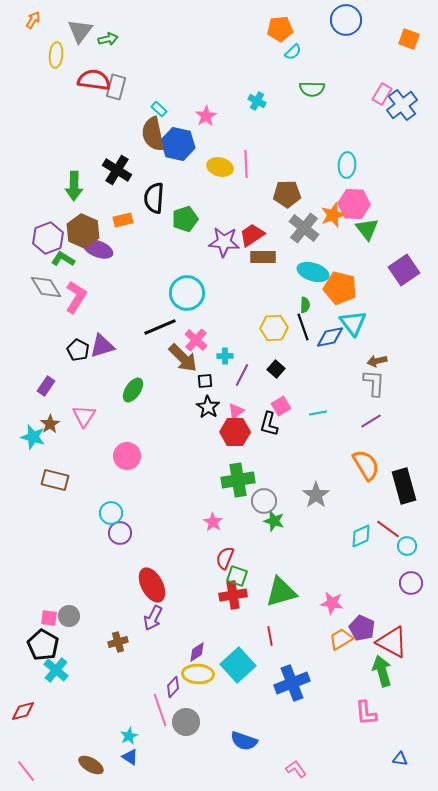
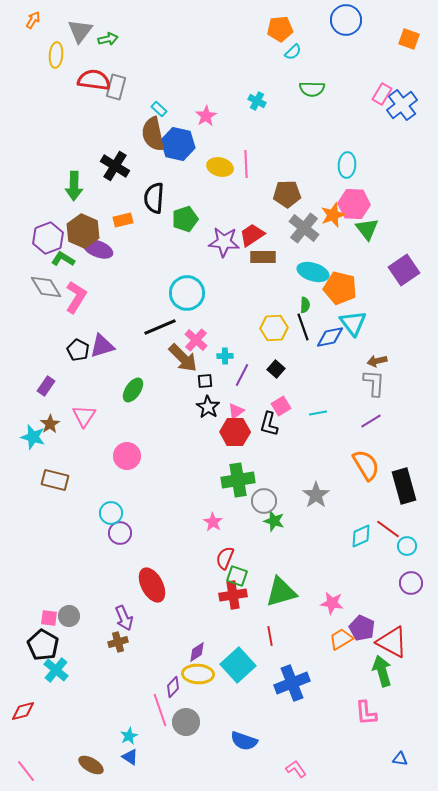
black cross at (117, 170): moved 2 px left, 4 px up
purple arrow at (153, 618): moved 29 px left; rotated 50 degrees counterclockwise
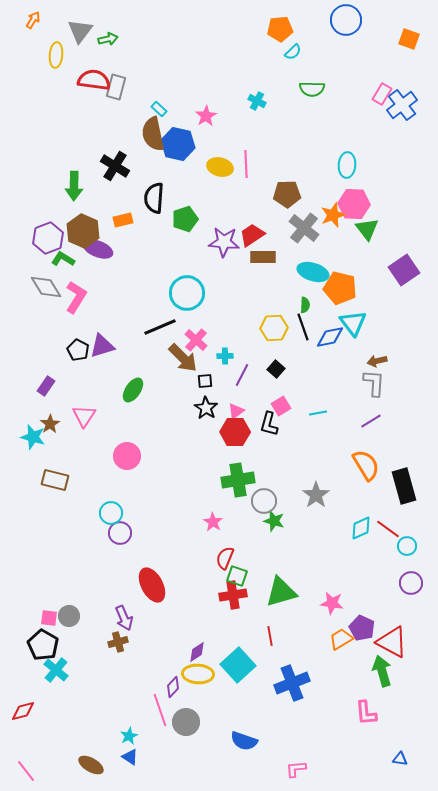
black star at (208, 407): moved 2 px left, 1 px down
cyan diamond at (361, 536): moved 8 px up
pink L-shape at (296, 769): rotated 60 degrees counterclockwise
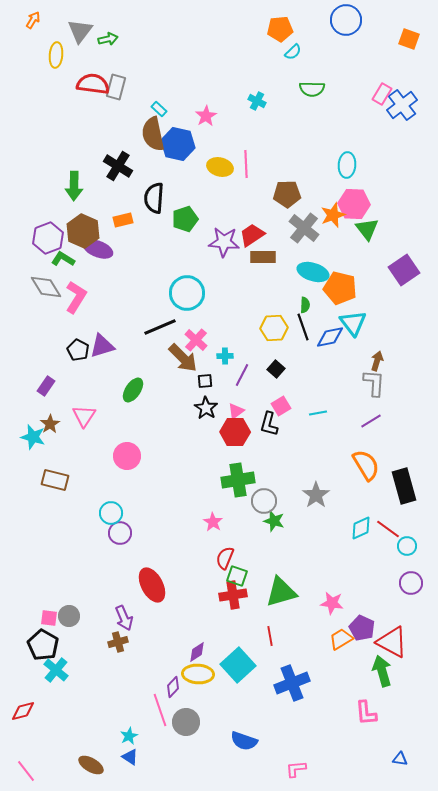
red semicircle at (94, 80): moved 1 px left, 4 px down
black cross at (115, 166): moved 3 px right
brown arrow at (377, 361): rotated 120 degrees clockwise
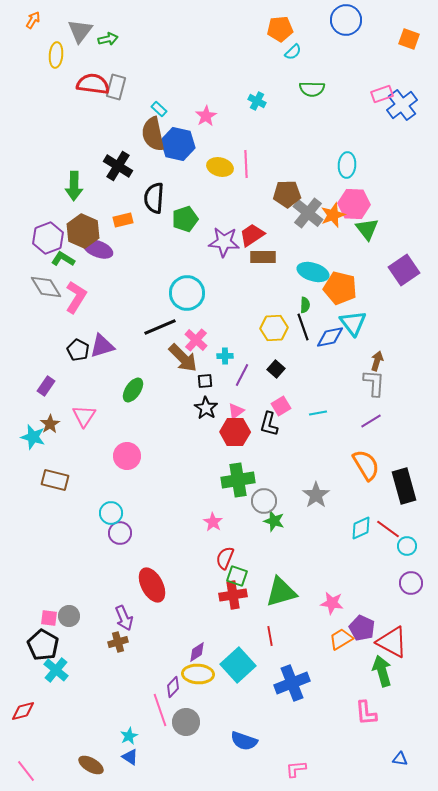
pink rectangle at (382, 94): rotated 40 degrees clockwise
gray cross at (304, 228): moved 4 px right, 15 px up
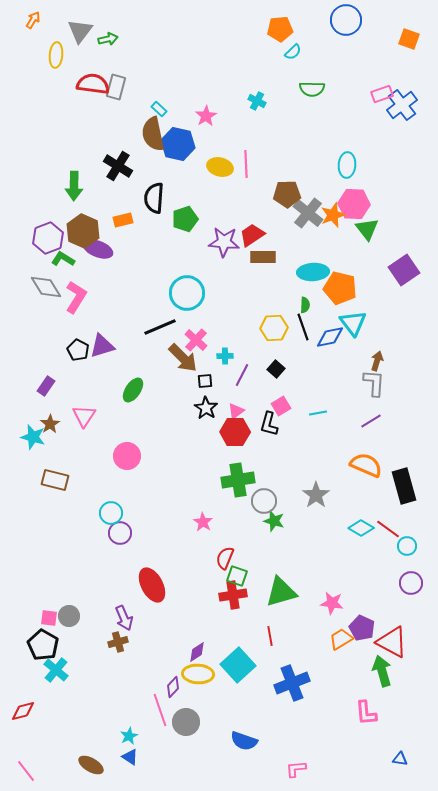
cyan ellipse at (313, 272): rotated 20 degrees counterclockwise
orange semicircle at (366, 465): rotated 36 degrees counterclockwise
pink star at (213, 522): moved 10 px left
cyan diamond at (361, 528): rotated 55 degrees clockwise
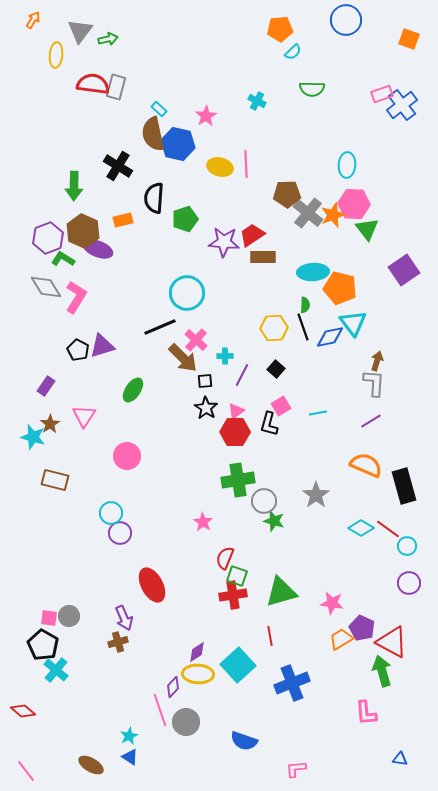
purple circle at (411, 583): moved 2 px left
red diamond at (23, 711): rotated 55 degrees clockwise
